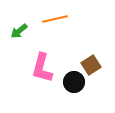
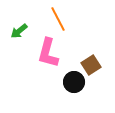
orange line: moved 3 px right; rotated 75 degrees clockwise
pink L-shape: moved 6 px right, 15 px up
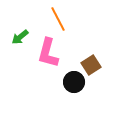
green arrow: moved 1 px right, 6 px down
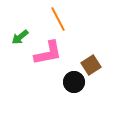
pink L-shape: rotated 116 degrees counterclockwise
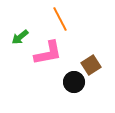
orange line: moved 2 px right
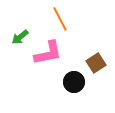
brown square: moved 5 px right, 2 px up
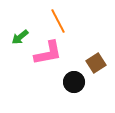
orange line: moved 2 px left, 2 px down
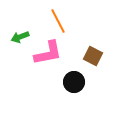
green arrow: rotated 18 degrees clockwise
brown square: moved 3 px left, 7 px up; rotated 30 degrees counterclockwise
